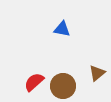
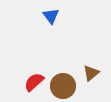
blue triangle: moved 11 px left, 13 px up; rotated 42 degrees clockwise
brown triangle: moved 6 px left
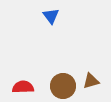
brown triangle: moved 8 px down; rotated 24 degrees clockwise
red semicircle: moved 11 px left, 5 px down; rotated 40 degrees clockwise
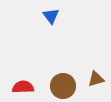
brown triangle: moved 5 px right, 2 px up
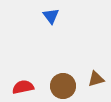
red semicircle: rotated 10 degrees counterclockwise
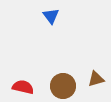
red semicircle: rotated 25 degrees clockwise
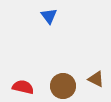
blue triangle: moved 2 px left
brown triangle: rotated 42 degrees clockwise
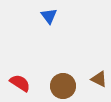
brown triangle: moved 3 px right
red semicircle: moved 3 px left, 4 px up; rotated 20 degrees clockwise
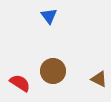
brown circle: moved 10 px left, 15 px up
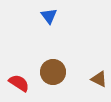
brown circle: moved 1 px down
red semicircle: moved 1 px left
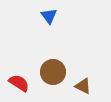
brown triangle: moved 16 px left, 7 px down
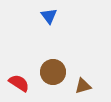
brown triangle: rotated 42 degrees counterclockwise
